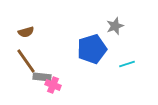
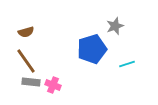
gray rectangle: moved 11 px left, 5 px down
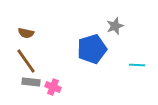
brown semicircle: moved 1 px down; rotated 28 degrees clockwise
cyan line: moved 10 px right, 1 px down; rotated 21 degrees clockwise
pink cross: moved 2 px down
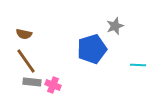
brown semicircle: moved 2 px left, 1 px down
cyan line: moved 1 px right
gray rectangle: moved 1 px right
pink cross: moved 2 px up
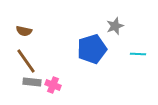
brown semicircle: moved 3 px up
cyan line: moved 11 px up
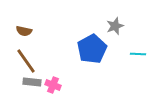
blue pentagon: rotated 12 degrees counterclockwise
